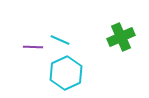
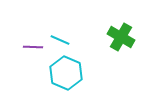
green cross: rotated 36 degrees counterclockwise
cyan hexagon: rotated 12 degrees counterclockwise
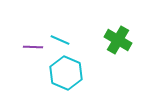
green cross: moved 3 px left, 3 px down
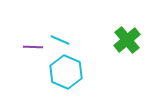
green cross: moved 9 px right; rotated 20 degrees clockwise
cyan hexagon: moved 1 px up
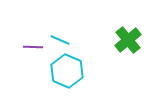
green cross: moved 1 px right
cyan hexagon: moved 1 px right, 1 px up
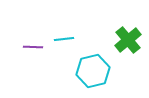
cyan line: moved 4 px right, 1 px up; rotated 30 degrees counterclockwise
cyan hexagon: moved 26 px right; rotated 24 degrees clockwise
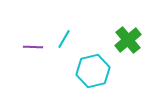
cyan line: rotated 54 degrees counterclockwise
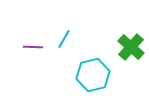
green cross: moved 3 px right, 7 px down; rotated 8 degrees counterclockwise
cyan hexagon: moved 4 px down
